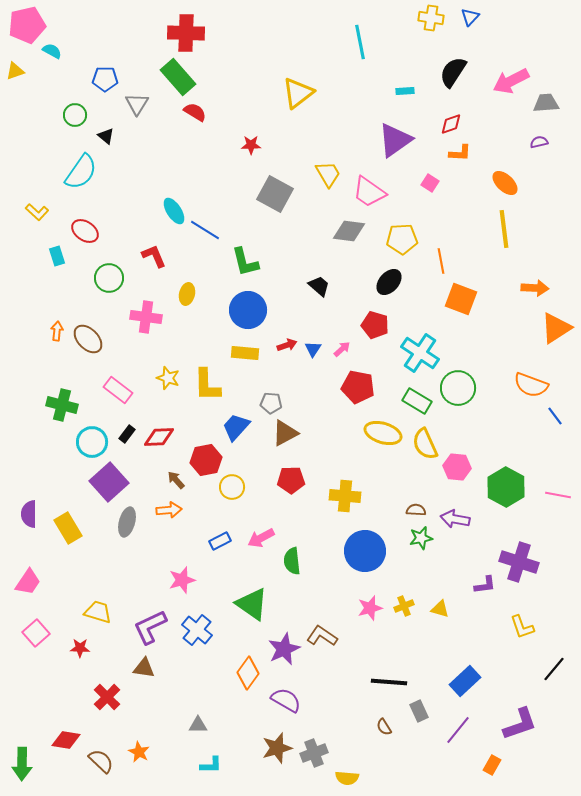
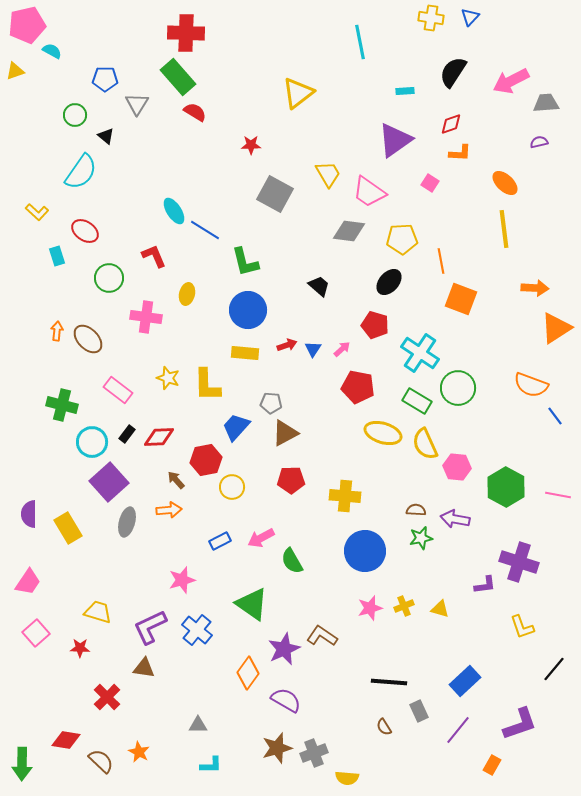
green semicircle at (292, 561): rotated 24 degrees counterclockwise
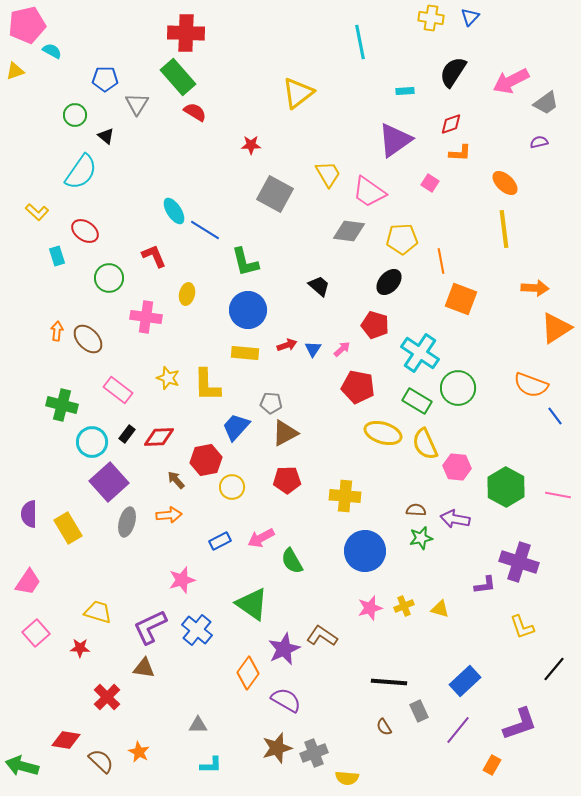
gray trapezoid at (546, 103): rotated 148 degrees clockwise
red pentagon at (291, 480): moved 4 px left
orange arrow at (169, 510): moved 5 px down
green arrow at (22, 764): moved 2 px down; rotated 104 degrees clockwise
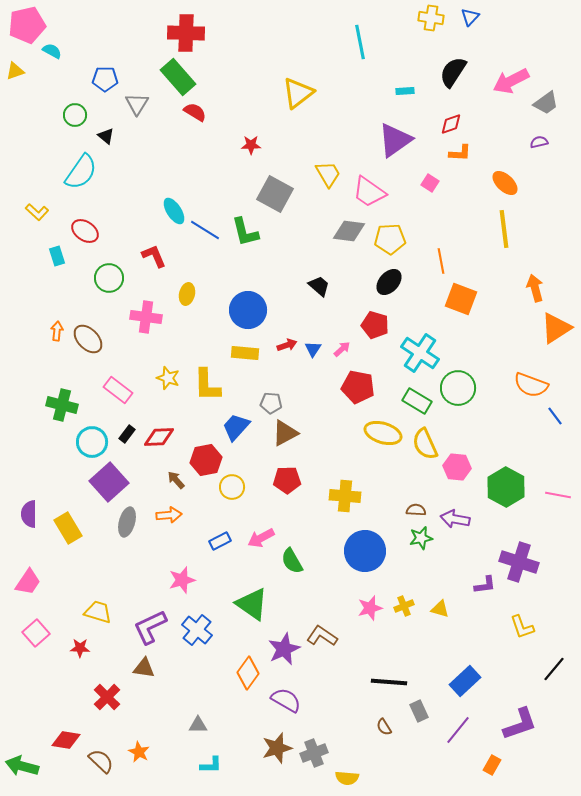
yellow pentagon at (402, 239): moved 12 px left
green L-shape at (245, 262): moved 30 px up
orange arrow at (535, 288): rotated 108 degrees counterclockwise
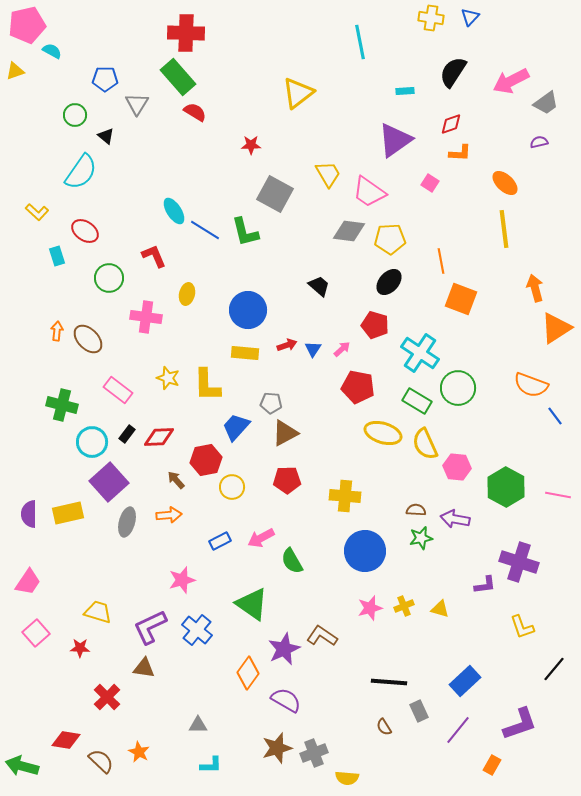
yellow rectangle at (68, 528): moved 15 px up; rotated 72 degrees counterclockwise
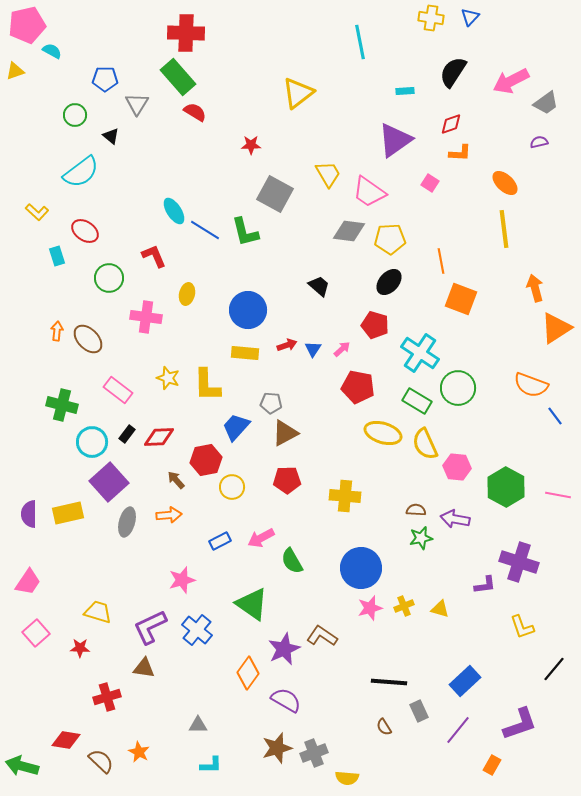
black triangle at (106, 136): moved 5 px right
cyan semicircle at (81, 172): rotated 18 degrees clockwise
blue circle at (365, 551): moved 4 px left, 17 px down
red cross at (107, 697): rotated 28 degrees clockwise
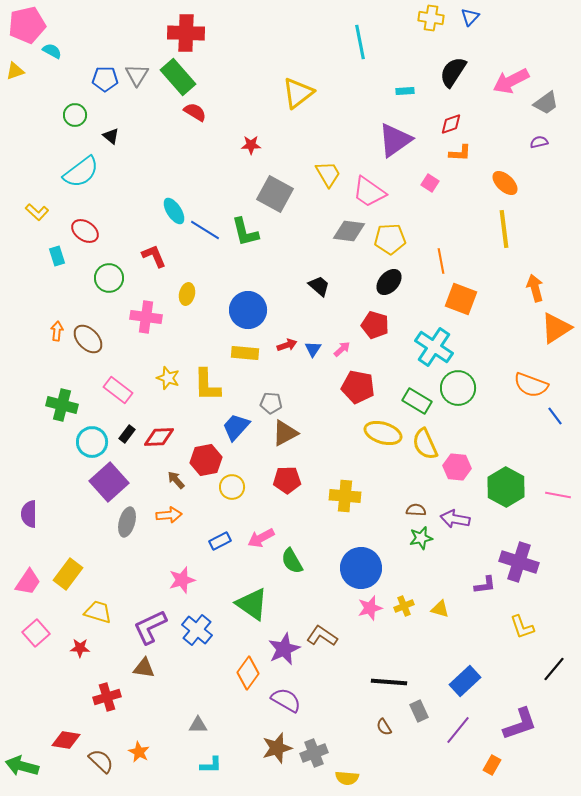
gray triangle at (137, 104): moved 29 px up
cyan cross at (420, 353): moved 14 px right, 6 px up
yellow rectangle at (68, 513): moved 61 px down; rotated 40 degrees counterclockwise
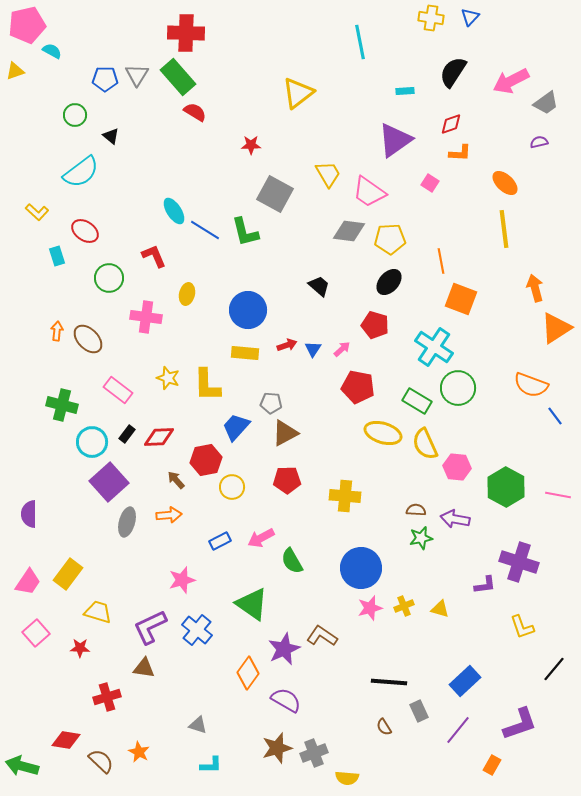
gray triangle at (198, 725): rotated 18 degrees clockwise
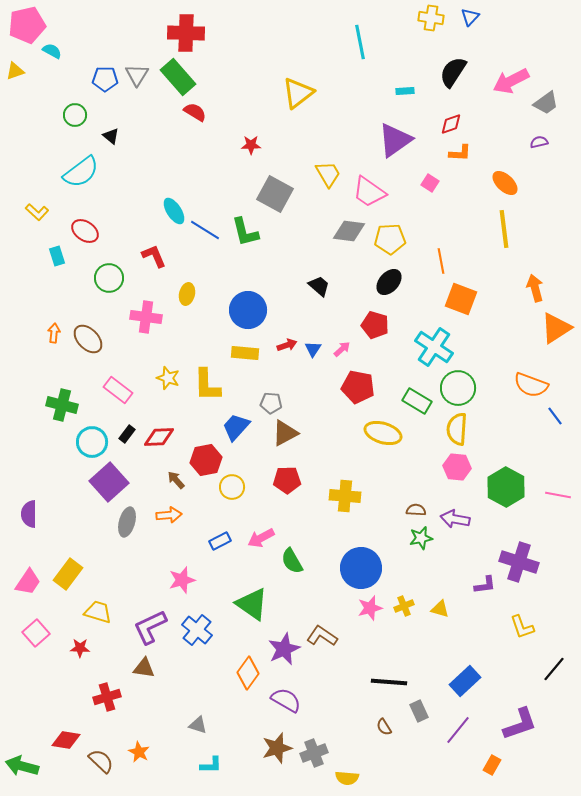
orange arrow at (57, 331): moved 3 px left, 2 px down
yellow semicircle at (425, 444): moved 32 px right, 15 px up; rotated 28 degrees clockwise
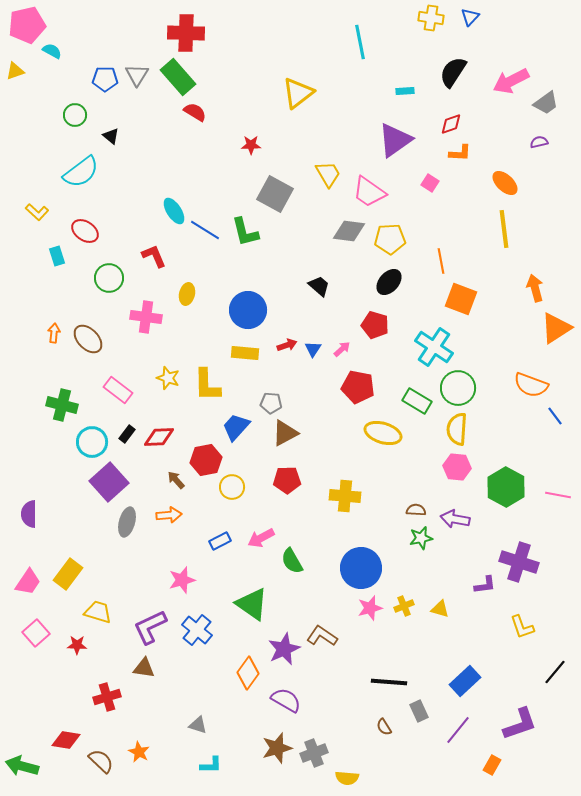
red star at (80, 648): moved 3 px left, 3 px up
black line at (554, 669): moved 1 px right, 3 px down
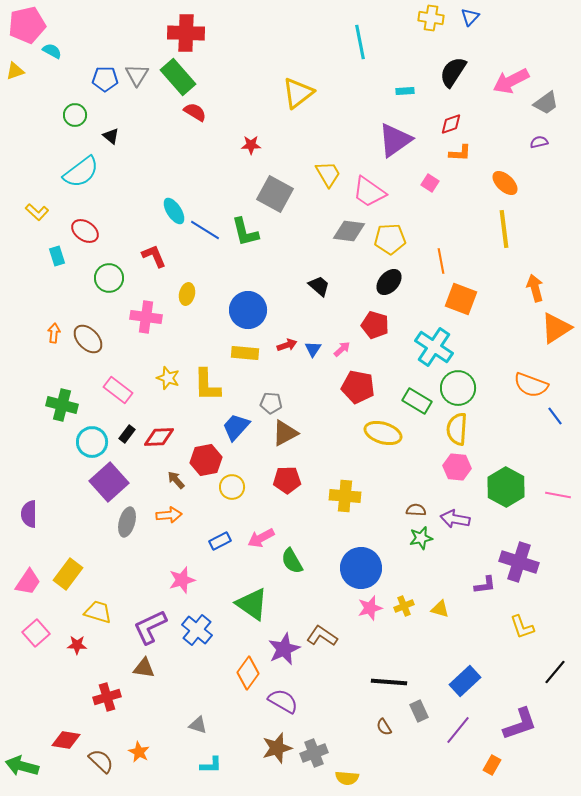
purple semicircle at (286, 700): moved 3 px left, 1 px down
